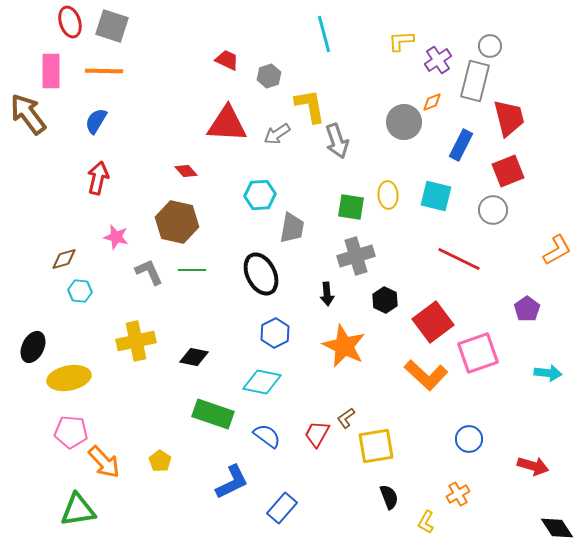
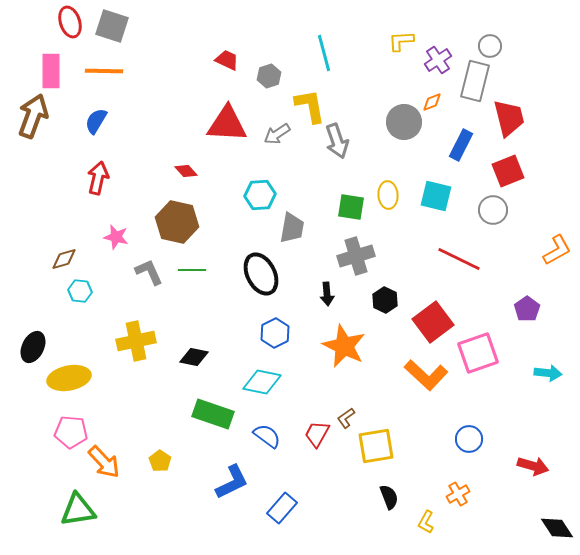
cyan line at (324, 34): moved 19 px down
brown arrow at (28, 114): moved 5 px right, 2 px down; rotated 57 degrees clockwise
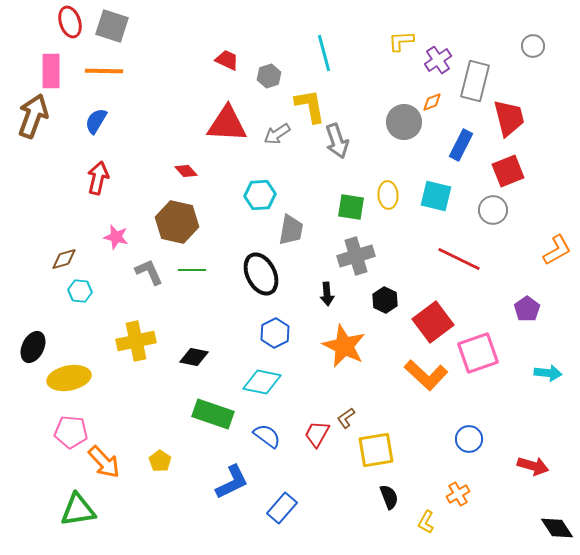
gray circle at (490, 46): moved 43 px right
gray trapezoid at (292, 228): moved 1 px left, 2 px down
yellow square at (376, 446): moved 4 px down
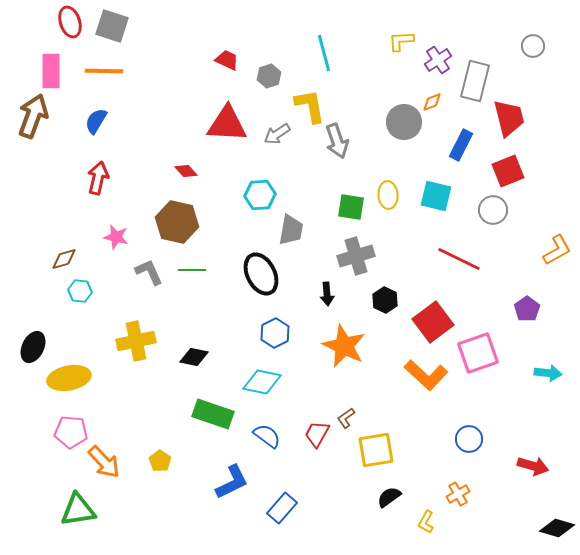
black semicircle at (389, 497): rotated 105 degrees counterclockwise
black diamond at (557, 528): rotated 40 degrees counterclockwise
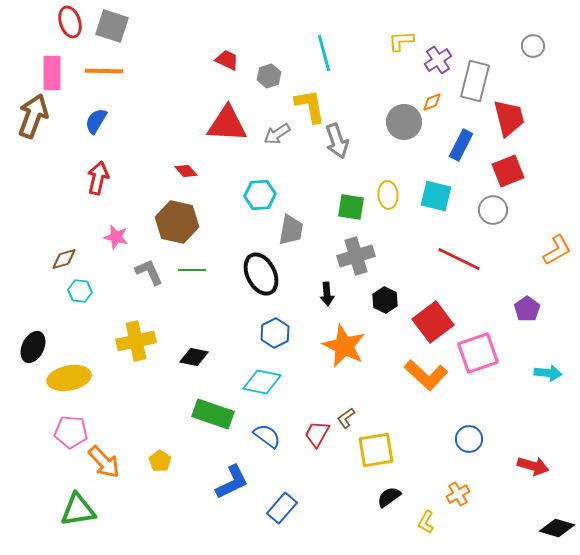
pink rectangle at (51, 71): moved 1 px right, 2 px down
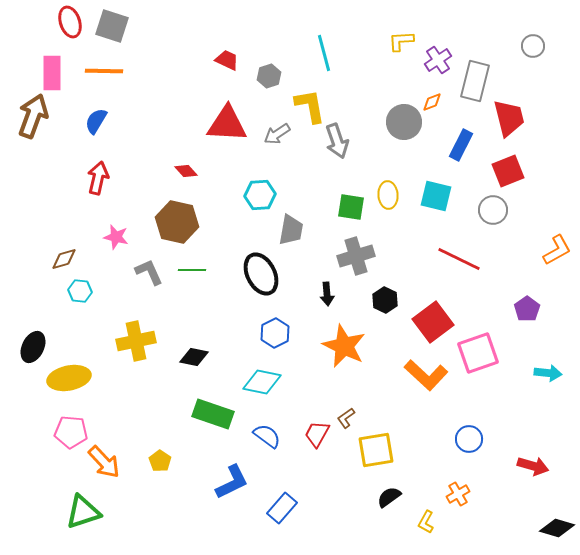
green triangle at (78, 510): moved 5 px right, 2 px down; rotated 9 degrees counterclockwise
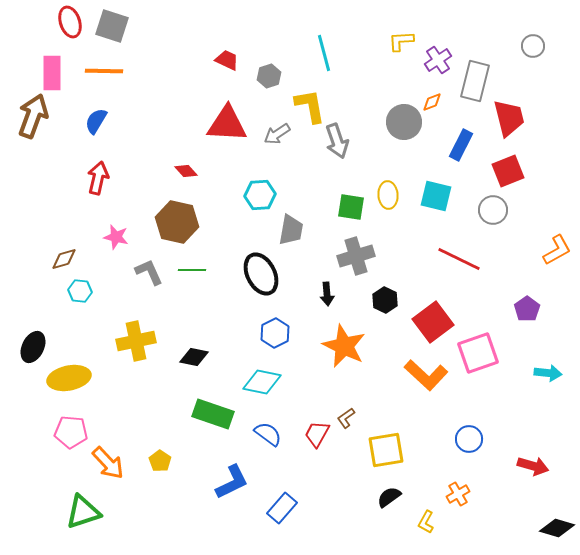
blue semicircle at (267, 436): moved 1 px right, 2 px up
yellow square at (376, 450): moved 10 px right
orange arrow at (104, 462): moved 4 px right, 1 px down
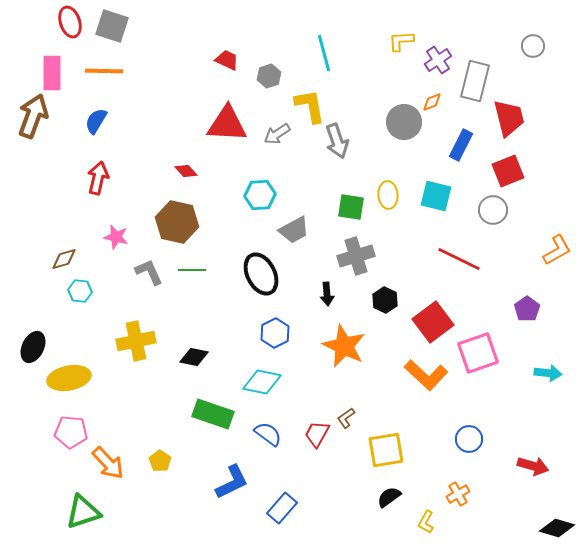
gray trapezoid at (291, 230): moved 3 px right; rotated 52 degrees clockwise
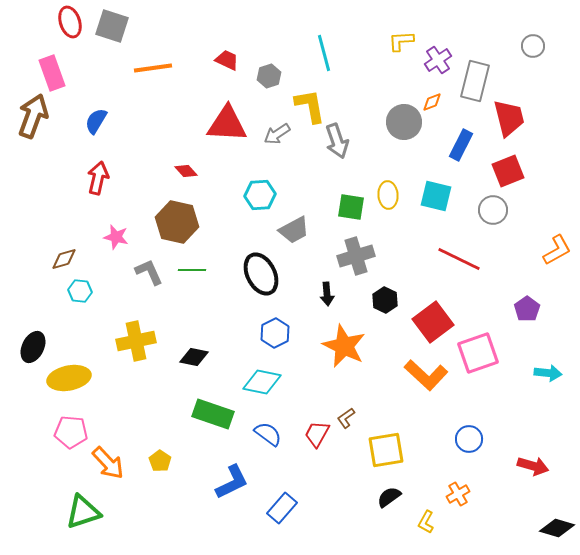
orange line at (104, 71): moved 49 px right, 3 px up; rotated 9 degrees counterclockwise
pink rectangle at (52, 73): rotated 20 degrees counterclockwise
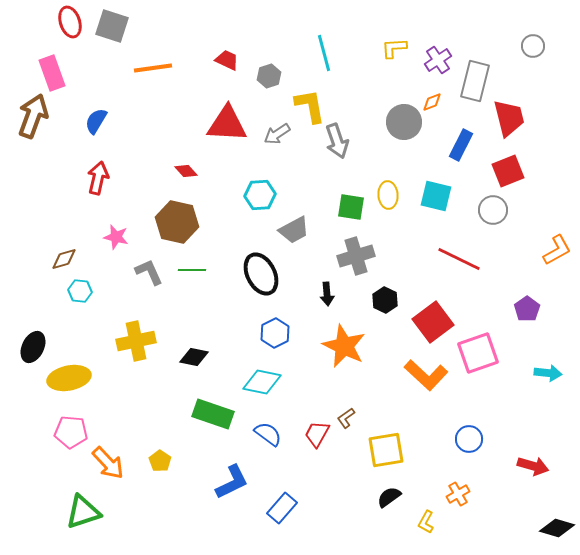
yellow L-shape at (401, 41): moved 7 px left, 7 px down
